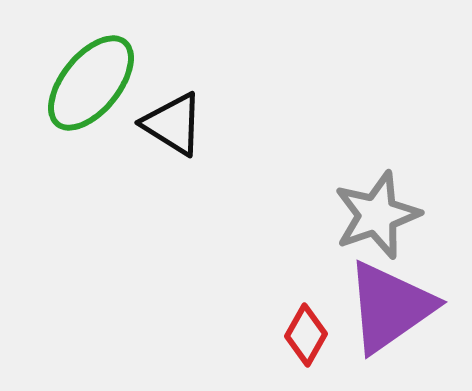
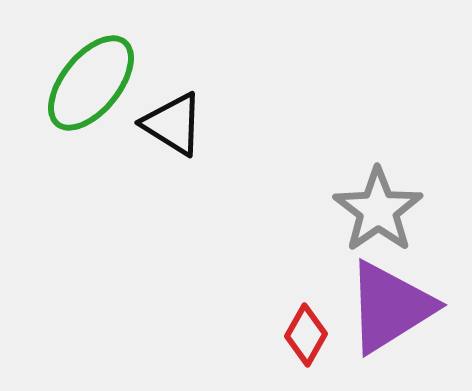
gray star: moved 1 px right, 5 px up; rotated 16 degrees counterclockwise
purple triangle: rotated 3 degrees clockwise
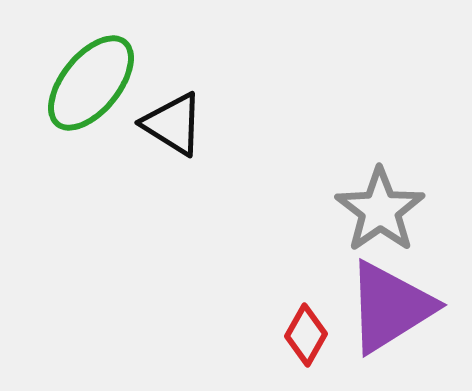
gray star: moved 2 px right
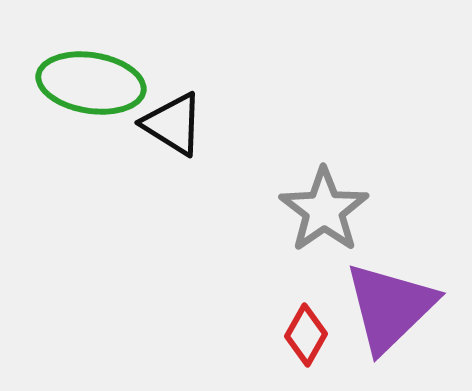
green ellipse: rotated 60 degrees clockwise
gray star: moved 56 px left
purple triangle: rotated 12 degrees counterclockwise
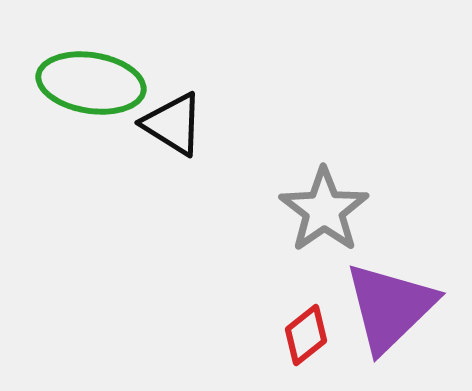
red diamond: rotated 22 degrees clockwise
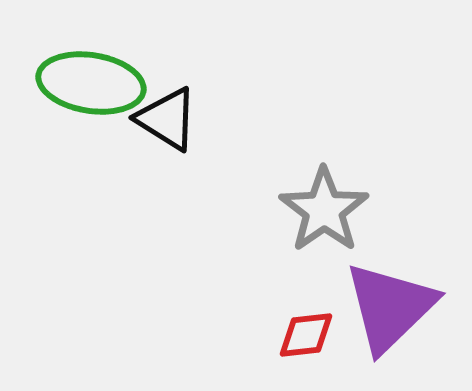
black triangle: moved 6 px left, 5 px up
red diamond: rotated 32 degrees clockwise
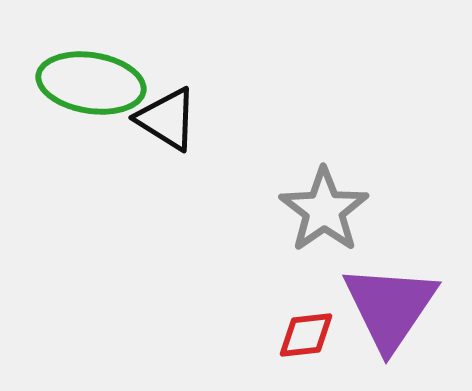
purple triangle: rotated 12 degrees counterclockwise
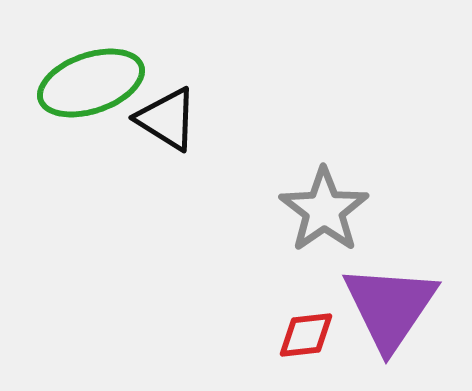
green ellipse: rotated 28 degrees counterclockwise
